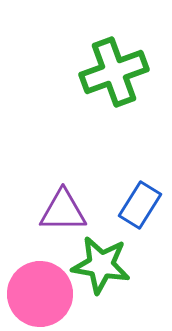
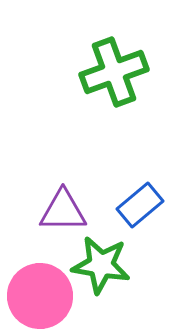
blue rectangle: rotated 18 degrees clockwise
pink circle: moved 2 px down
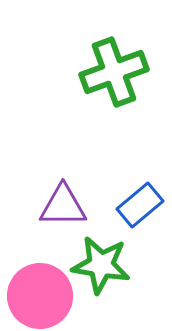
purple triangle: moved 5 px up
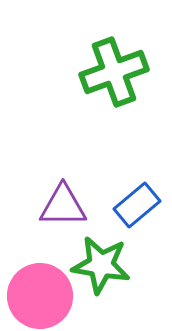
blue rectangle: moved 3 px left
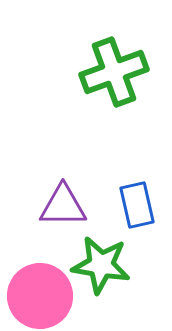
blue rectangle: rotated 63 degrees counterclockwise
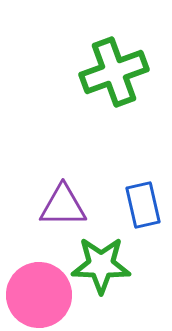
blue rectangle: moved 6 px right
green star: rotated 8 degrees counterclockwise
pink circle: moved 1 px left, 1 px up
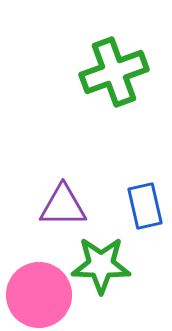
blue rectangle: moved 2 px right, 1 px down
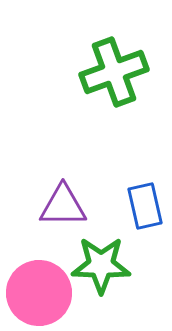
pink circle: moved 2 px up
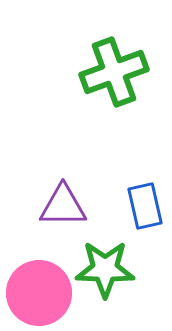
green star: moved 4 px right, 4 px down
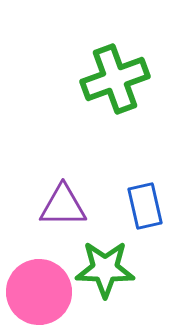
green cross: moved 1 px right, 7 px down
pink circle: moved 1 px up
